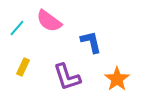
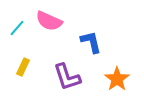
pink semicircle: rotated 12 degrees counterclockwise
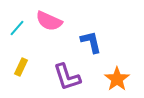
yellow rectangle: moved 2 px left
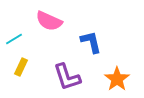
cyan line: moved 3 px left, 11 px down; rotated 18 degrees clockwise
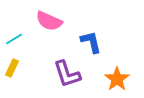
yellow rectangle: moved 9 px left, 1 px down
purple L-shape: moved 3 px up
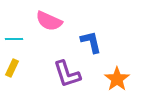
cyan line: rotated 30 degrees clockwise
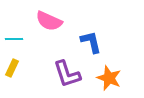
orange star: moved 8 px left, 1 px up; rotated 15 degrees counterclockwise
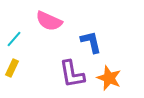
cyan line: rotated 48 degrees counterclockwise
purple L-shape: moved 5 px right; rotated 8 degrees clockwise
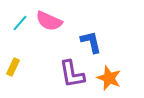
cyan line: moved 6 px right, 16 px up
yellow rectangle: moved 1 px right, 1 px up
